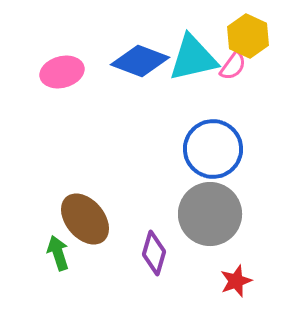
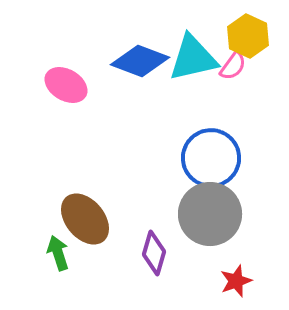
pink ellipse: moved 4 px right, 13 px down; rotated 45 degrees clockwise
blue circle: moved 2 px left, 9 px down
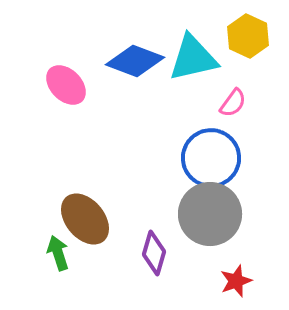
blue diamond: moved 5 px left
pink semicircle: moved 37 px down
pink ellipse: rotated 15 degrees clockwise
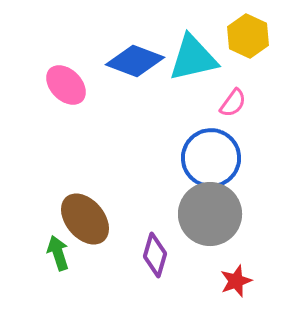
purple diamond: moved 1 px right, 2 px down
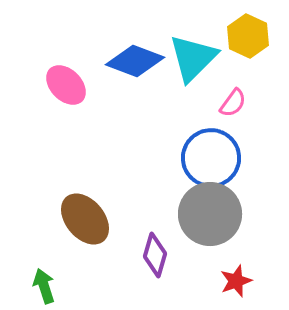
cyan triangle: rotated 32 degrees counterclockwise
green arrow: moved 14 px left, 33 px down
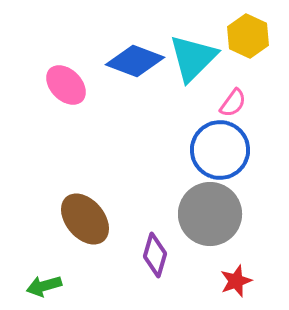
blue circle: moved 9 px right, 8 px up
green arrow: rotated 88 degrees counterclockwise
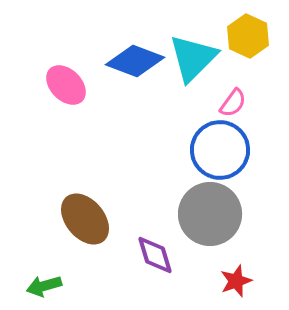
purple diamond: rotated 33 degrees counterclockwise
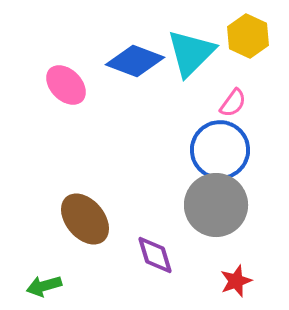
cyan triangle: moved 2 px left, 5 px up
gray circle: moved 6 px right, 9 px up
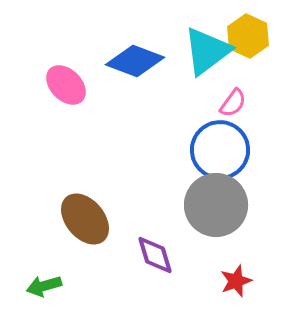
cyan triangle: moved 16 px right, 2 px up; rotated 8 degrees clockwise
